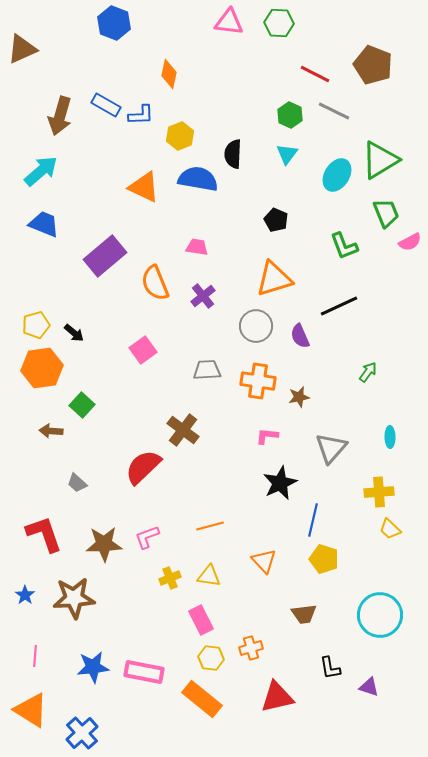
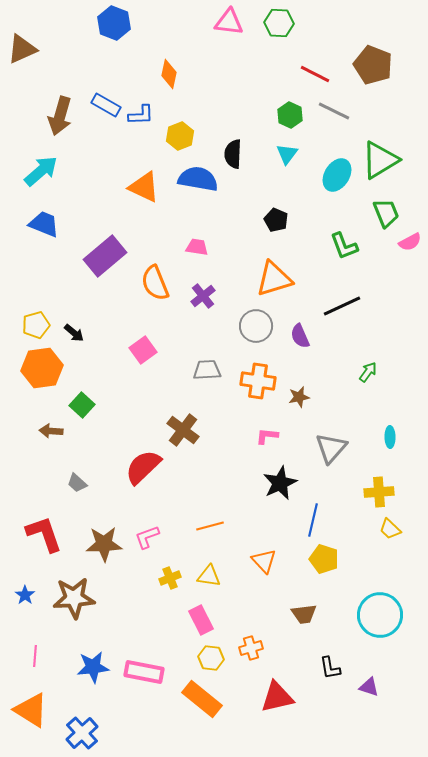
black line at (339, 306): moved 3 px right
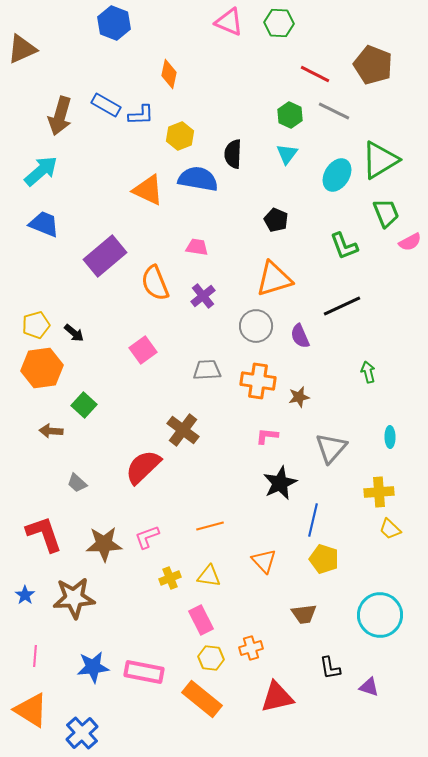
pink triangle at (229, 22): rotated 16 degrees clockwise
orange triangle at (144, 187): moved 4 px right, 3 px down
green arrow at (368, 372): rotated 50 degrees counterclockwise
green square at (82, 405): moved 2 px right
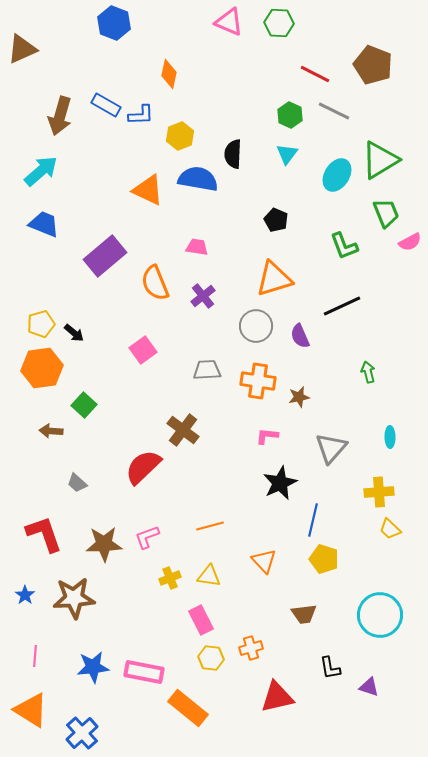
yellow pentagon at (36, 325): moved 5 px right, 1 px up
orange rectangle at (202, 699): moved 14 px left, 9 px down
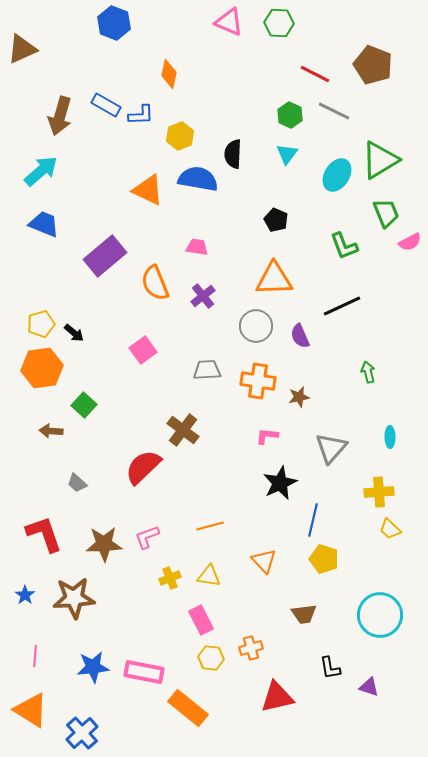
orange triangle at (274, 279): rotated 15 degrees clockwise
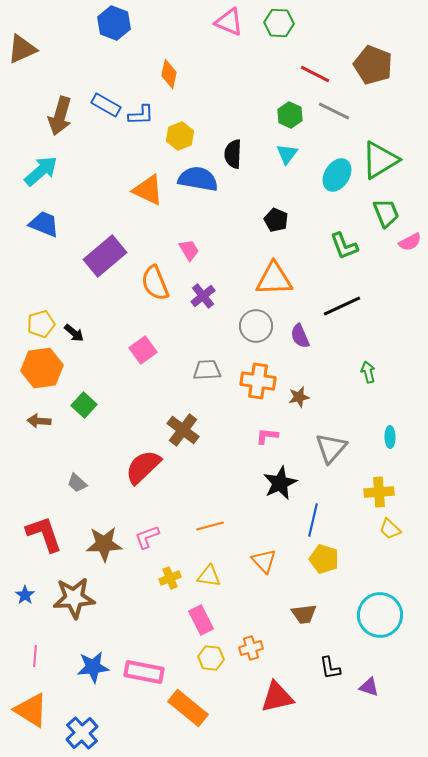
pink trapezoid at (197, 247): moved 8 px left, 3 px down; rotated 50 degrees clockwise
brown arrow at (51, 431): moved 12 px left, 10 px up
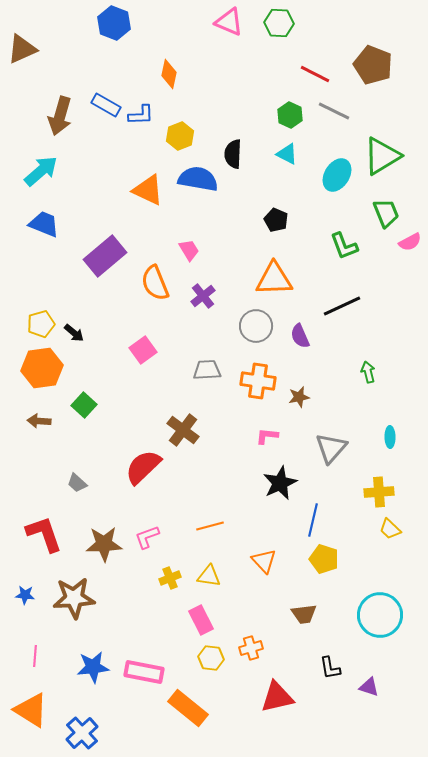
cyan triangle at (287, 154): rotated 40 degrees counterclockwise
green triangle at (380, 160): moved 2 px right, 4 px up
blue star at (25, 595): rotated 30 degrees counterclockwise
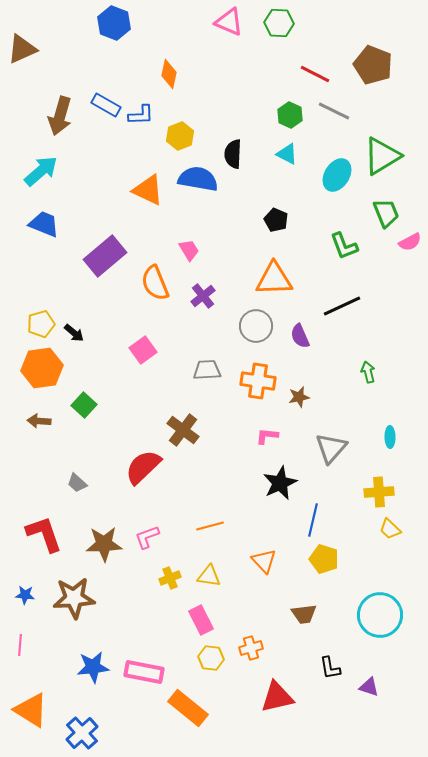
pink line at (35, 656): moved 15 px left, 11 px up
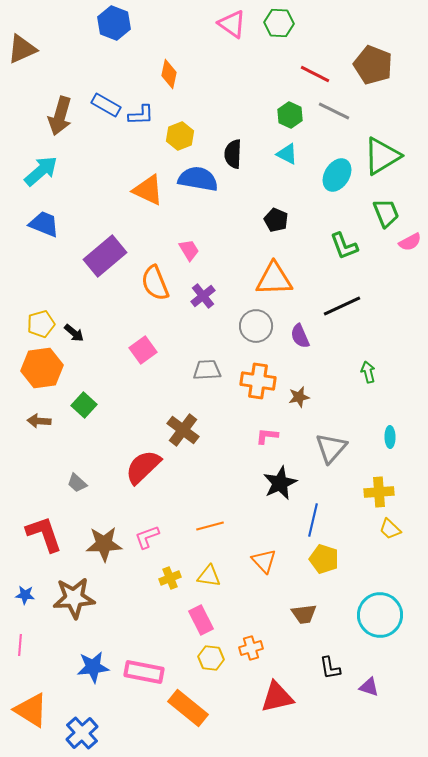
pink triangle at (229, 22): moved 3 px right, 2 px down; rotated 12 degrees clockwise
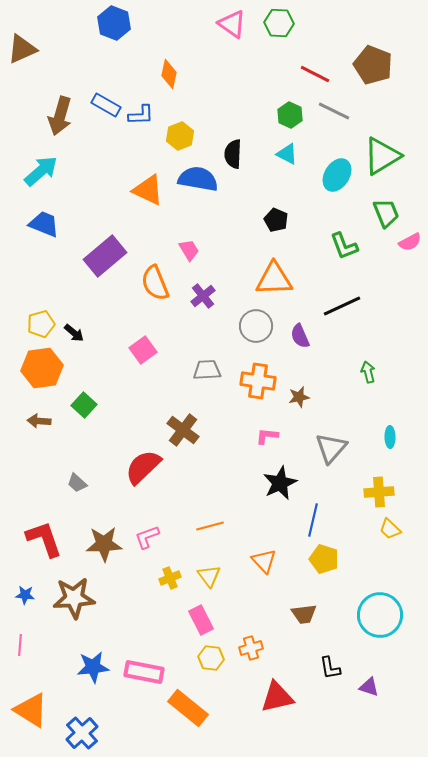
red L-shape at (44, 534): moved 5 px down
yellow triangle at (209, 576): rotated 45 degrees clockwise
